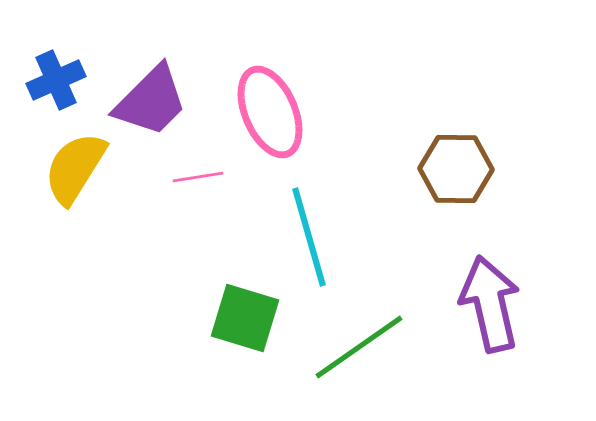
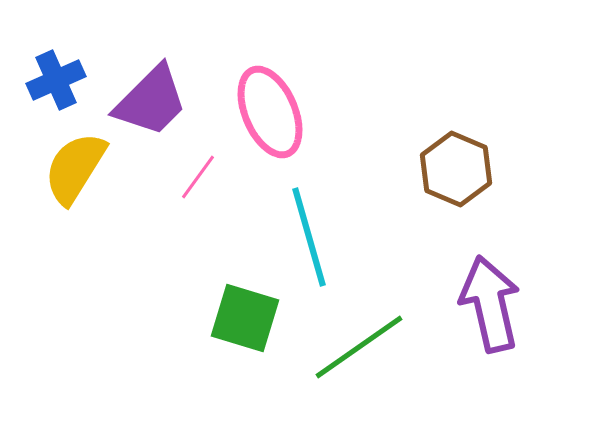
brown hexagon: rotated 22 degrees clockwise
pink line: rotated 45 degrees counterclockwise
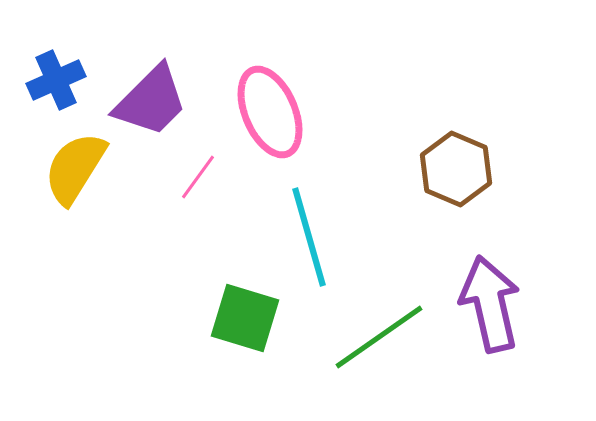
green line: moved 20 px right, 10 px up
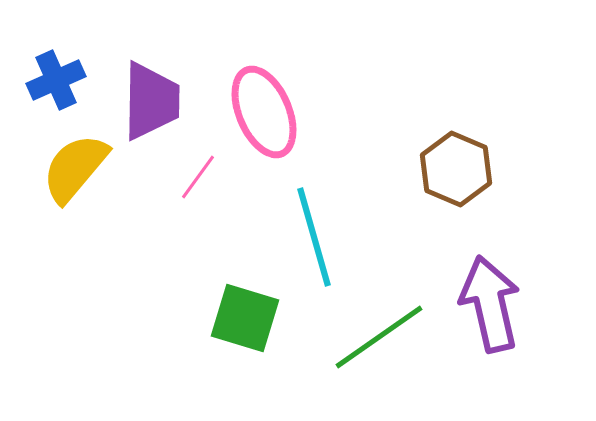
purple trapezoid: rotated 44 degrees counterclockwise
pink ellipse: moved 6 px left
yellow semicircle: rotated 8 degrees clockwise
cyan line: moved 5 px right
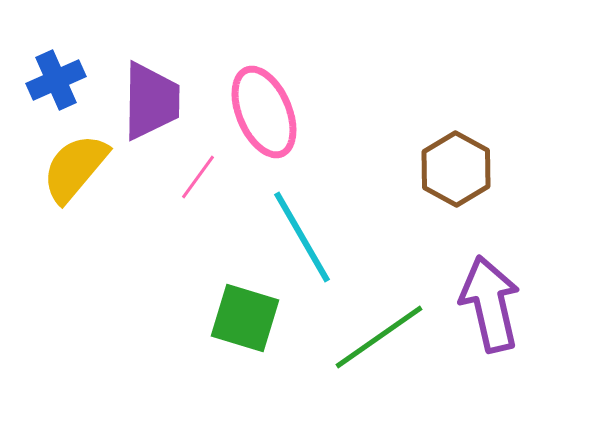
brown hexagon: rotated 6 degrees clockwise
cyan line: moved 12 px left; rotated 14 degrees counterclockwise
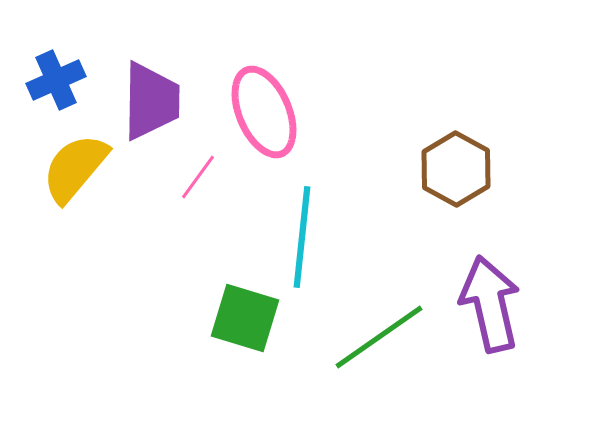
cyan line: rotated 36 degrees clockwise
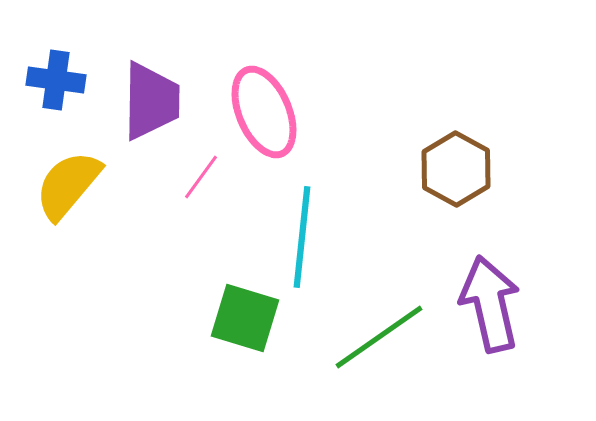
blue cross: rotated 32 degrees clockwise
yellow semicircle: moved 7 px left, 17 px down
pink line: moved 3 px right
